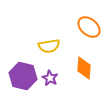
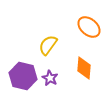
yellow semicircle: moved 1 px left, 1 px up; rotated 135 degrees clockwise
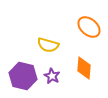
yellow semicircle: rotated 110 degrees counterclockwise
purple star: moved 2 px right, 2 px up
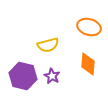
orange ellipse: rotated 25 degrees counterclockwise
yellow semicircle: rotated 30 degrees counterclockwise
orange diamond: moved 4 px right, 4 px up
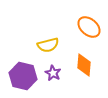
orange ellipse: rotated 25 degrees clockwise
orange diamond: moved 4 px left, 1 px down
purple star: moved 1 px right, 3 px up
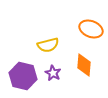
orange ellipse: moved 2 px right, 2 px down; rotated 20 degrees counterclockwise
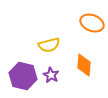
orange ellipse: moved 1 px right, 6 px up
yellow semicircle: moved 1 px right
purple star: moved 2 px left, 2 px down
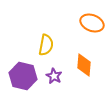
yellow semicircle: moved 3 px left; rotated 65 degrees counterclockwise
purple star: moved 3 px right, 1 px down
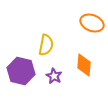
purple hexagon: moved 2 px left, 5 px up
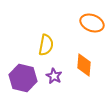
purple hexagon: moved 2 px right, 7 px down
